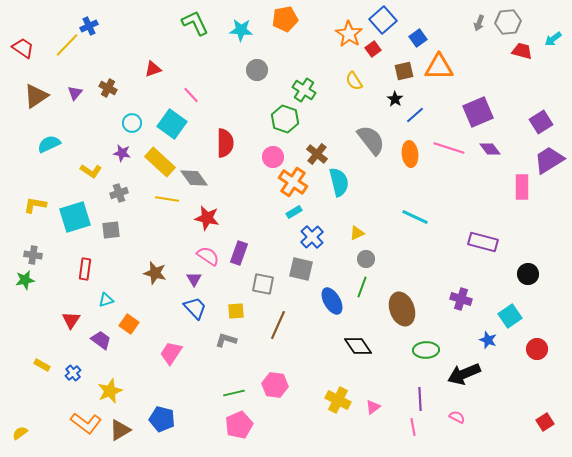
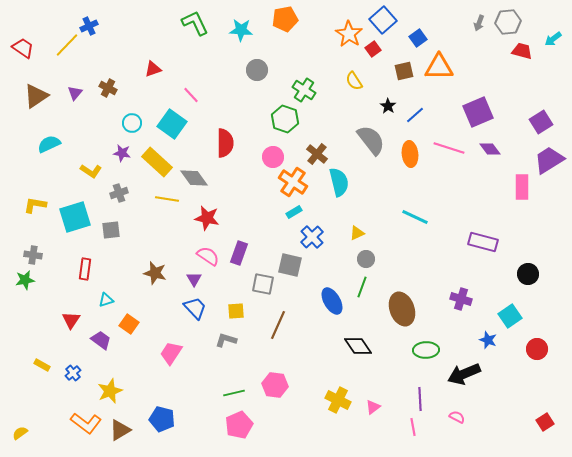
black star at (395, 99): moved 7 px left, 7 px down
yellow rectangle at (160, 162): moved 3 px left
gray square at (301, 269): moved 11 px left, 4 px up
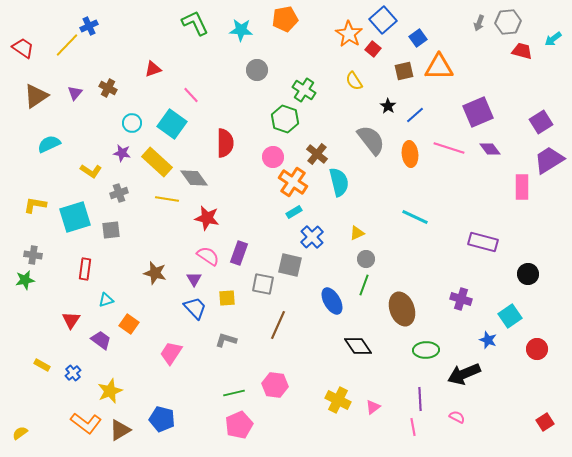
red square at (373, 49): rotated 14 degrees counterclockwise
green line at (362, 287): moved 2 px right, 2 px up
yellow square at (236, 311): moved 9 px left, 13 px up
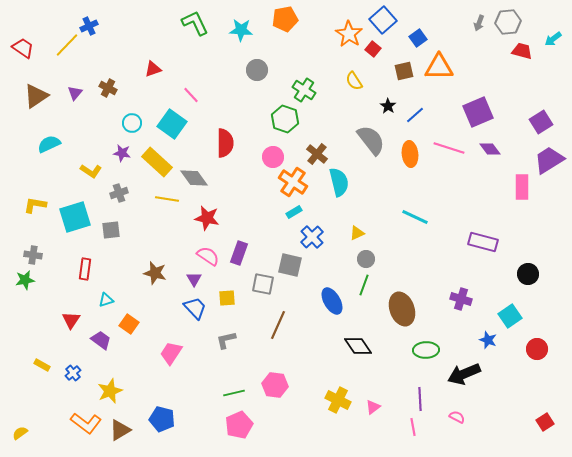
gray L-shape at (226, 340): rotated 30 degrees counterclockwise
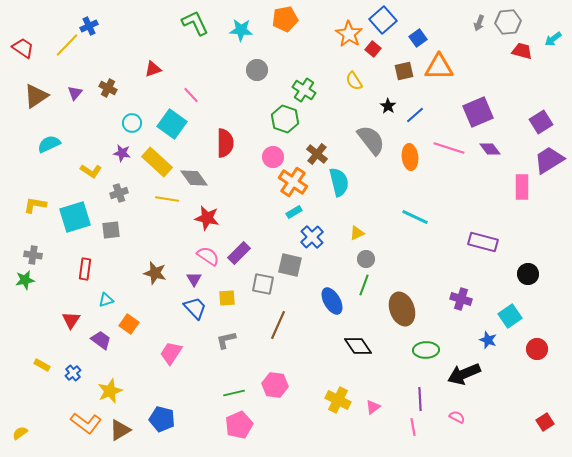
orange ellipse at (410, 154): moved 3 px down
purple rectangle at (239, 253): rotated 25 degrees clockwise
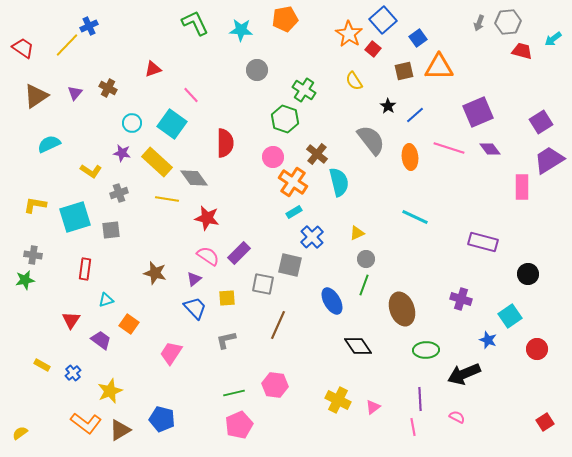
purple triangle at (194, 279): rotated 21 degrees clockwise
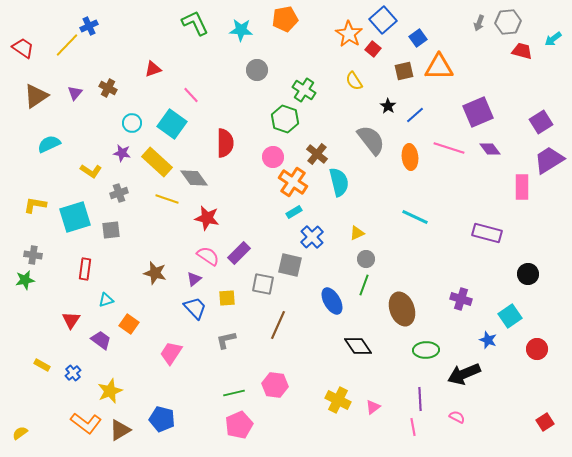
yellow line at (167, 199): rotated 10 degrees clockwise
purple rectangle at (483, 242): moved 4 px right, 9 px up
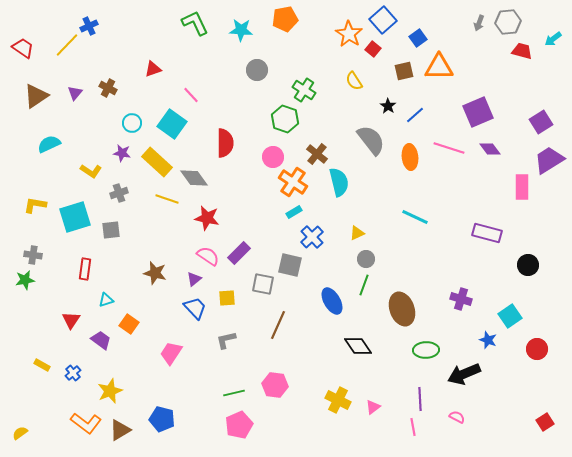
black circle at (528, 274): moved 9 px up
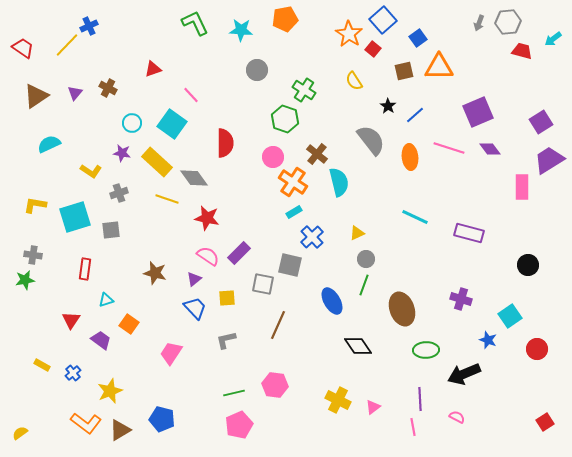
purple rectangle at (487, 233): moved 18 px left
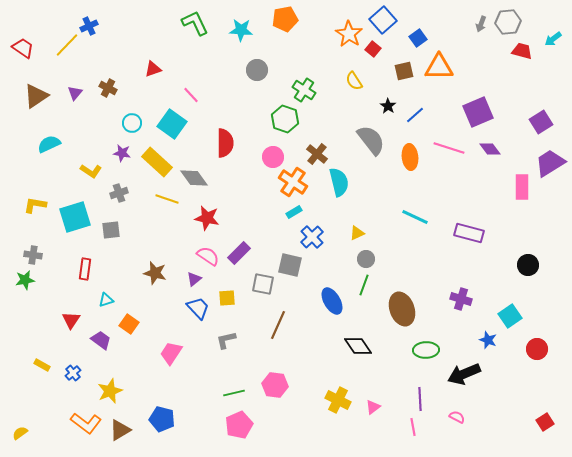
gray arrow at (479, 23): moved 2 px right, 1 px down
purple trapezoid at (549, 160): moved 1 px right, 3 px down
blue trapezoid at (195, 308): moved 3 px right
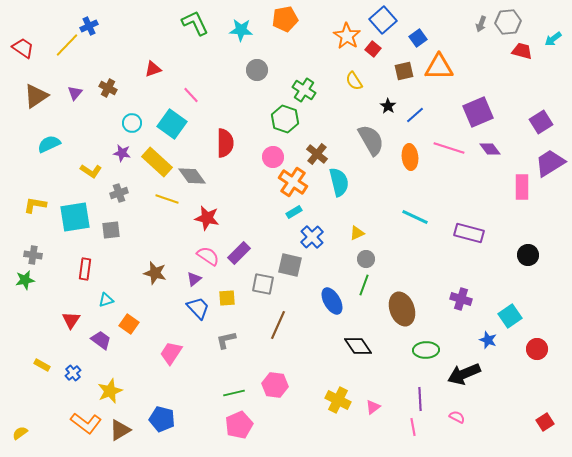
orange star at (349, 34): moved 2 px left, 2 px down
gray semicircle at (371, 140): rotated 8 degrees clockwise
gray diamond at (194, 178): moved 2 px left, 2 px up
cyan square at (75, 217): rotated 8 degrees clockwise
black circle at (528, 265): moved 10 px up
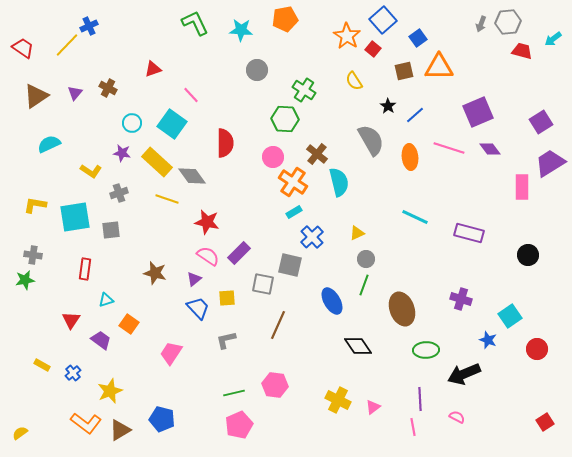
green hexagon at (285, 119): rotated 16 degrees counterclockwise
red star at (207, 218): moved 4 px down
